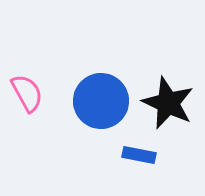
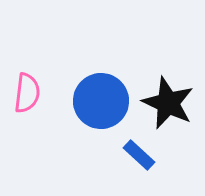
pink semicircle: rotated 36 degrees clockwise
blue rectangle: rotated 32 degrees clockwise
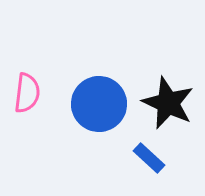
blue circle: moved 2 px left, 3 px down
blue rectangle: moved 10 px right, 3 px down
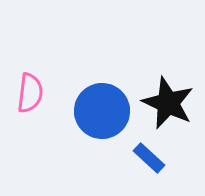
pink semicircle: moved 3 px right
blue circle: moved 3 px right, 7 px down
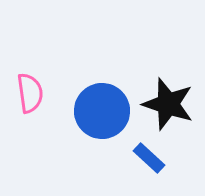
pink semicircle: rotated 15 degrees counterclockwise
black star: moved 1 px down; rotated 6 degrees counterclockwise
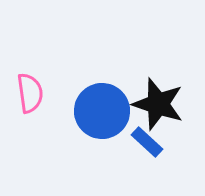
black star: moved 10 px left
blue rectangle: moved 2 px left, 16 px up
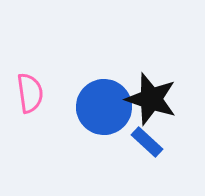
black star: moved 7 px left, 5 px up
blue circle: moved 2 px right, 4 px up
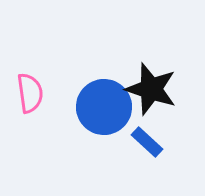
black star: moved 10 px up
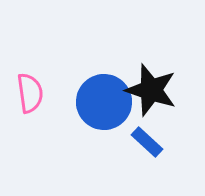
black star: moved 1 px down
blue circle: moved 5 px up
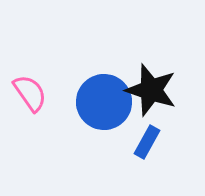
pink semicircle: rotated 27 degrees counterclockwise
blue rectangle: rotated 76 degrees clockwise
